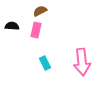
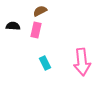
black semicircle: moved 1 px right
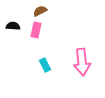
cyan rectangle: moved 2 px down
